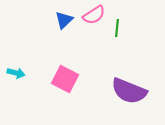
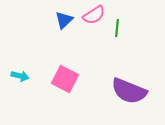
cyan arrow: moved 4 px right, 3 px down
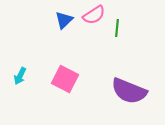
cyan arrow: rotated 102 degrees clockwise
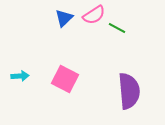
blue triangle: moved 2 px up
green line: rotated 66 degrees counterclockwise
cyan arrow: rotated 120 degrees counterclockwise
purple semicircle: rotated 117 degrees counterclockwise
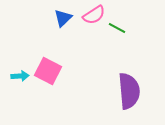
blue triangle: moved 1 px left
pink square: moved 17 px left, 8 px up
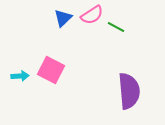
pink semicircle: moved 2 px left
green line: moved 1 px left, 1 px up
pink square: moved 3 px right, 1 px up
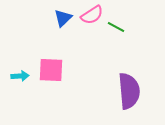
pink square: rotated 24 degrees counterclockwise
